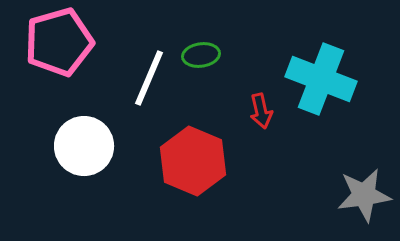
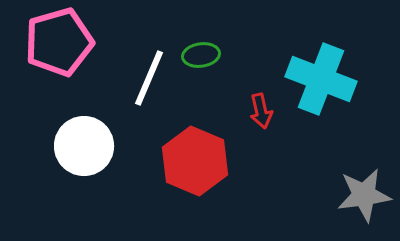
red hexagon: moved 2 px right
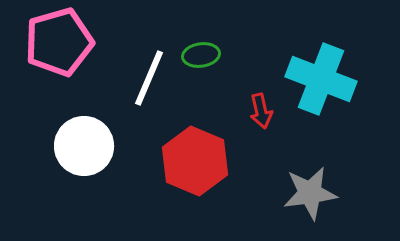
gray star: moved 54 px left, 2 px up
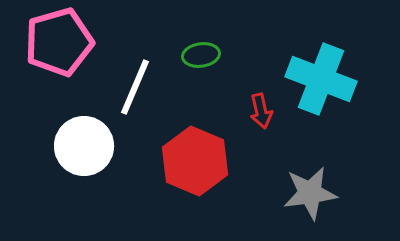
white line: moved 14 px left, 9 px down
